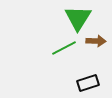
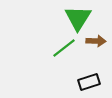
green line: rotated 10 degrees counterclockwise
black rectangle: moved 1 px right, 1 px up
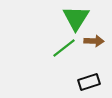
green triangle: moved 2 px left
brown arrow: moved 2 px left
